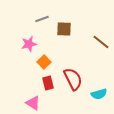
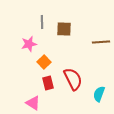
gray line: moved 3 px down; rotated 72 degrees counterclockwise
brown line: rotated 42 degrees counterclockwise
cyan semicircle: rotated 126 degrees clockwise
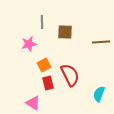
brown square: moved 1 px right, 3 px down
orange square: moved 3 px down; rotated 16 degrees clockwise
red semicircle: moved 3 px left, 4 px up
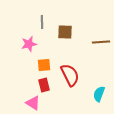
orange square: rotated 24 degrees clockwise
red rectangle: moved 4 px left, 2 px down
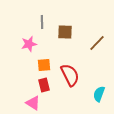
brown line: moved 4 px left, 1 px down; rotated 42 degrees counterclockwise
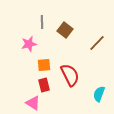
brown square: moved 2 px up; rotated 35 degrees clockwise
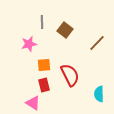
cyan semicircle: rotated 21 degrees counterclockwise
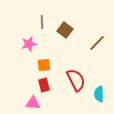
red semicircle: moved 6 px right, 5 px down
pink triangle: rotated 28 degrees counterclockwise
